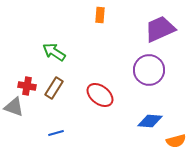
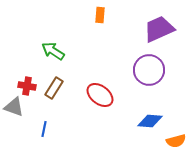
purple trapezoid: moved 1 px left
green arrow: moved 1 px left, 1 px up
blue line: moved 12 px left, 4 px up; rotated 63 degrees counterclockwise
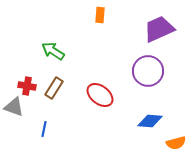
purple circle: moved 1 px left, 1 px down
orange semicircle: moved 2 px down
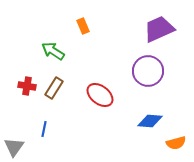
orange rectangle: moved 17 px left, 11 px down; rotated 28 degrees counterclockwise
gray triangle: moved 40 px down; rotated 45 degrees clockwise
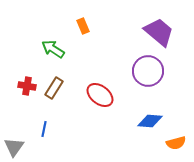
purple trapezoid: moved 3 px down; rotated 64 degrees clockwise
green arrow: moved 2 px up
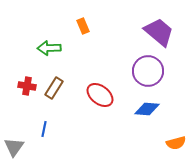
green arrow: moved 4 px left, 1 px up; rotated 35 degrees counterclockwise
blue diamond: moved 3 px left, 12 px up
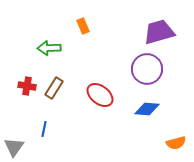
purple trapezoid: rotated 56 degrees counterclockwise
purple circle: moved 1 px left, 2 px up
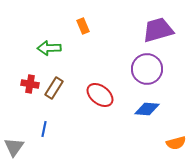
purple trapezoid: moved 1 px left, 2 px up
red cross: moved 3 px right, 2 px up
